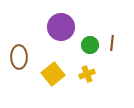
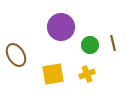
brown line: moved 1 px right; rotated 21 degrees counterclockwise
brown ellipse: moved 3 px left, 2 px up; rotated 30 degrees counterclockwise
yellow square: rotated 30 degrees clockwise
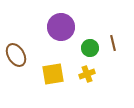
green circle: moved 3 px down
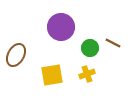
brown line: rotated 49 degrees counterclockwise
brown ellipse: rotated 60 degrees clockwise
yellow square: moved 1 px left, 1 px down
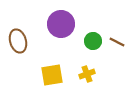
purple circle: moved 3 px up
brown line: moved 4 px right, 1 px up
green circle: moved 3 px right, 7 px up
brown ellipse: moved 2 px right, 14 px up; rotated 45 degrees counterclockwise
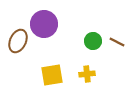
purple circle: moved 17 px left
brown ellipse: rotated 40 degrees clockwise
yellow cross: rotated 14 degrees clockwise
